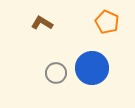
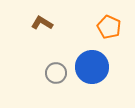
orange pentagon: moved 2 px right, 5 px down
blue circle: moved 1 px up
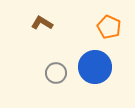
blue circle: moved 3 px right
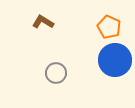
brown L-shape: moved 1 px right, 1 px up
blue circle: moved 20 px right, 7 px up
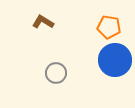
orange pentagon: rotated 15 degrees counterclockwise
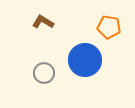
blue circle: moved 30 px left
gray circle: moved 12 px left
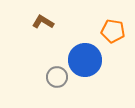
orange pentagon: moved 4 px right, 4 px down
gray circle: moved 13 px right, 4 px down
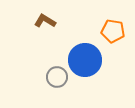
brown L-shape: moved 2 px right, 1 px up
